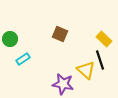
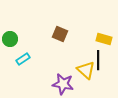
yellow rectangle: rotated 28 degrees counterclockwise
black line: moved 2 px left; rotated 18 degrees clockwise
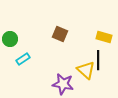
yellow rectangle: moved 2 px up
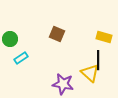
brown square: moved 3 px left
cyan rectangle: moved 2 px left, 1 px up
yellow triangle: moved 4 px right, 3 px down
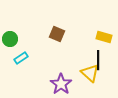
purple star: moved 2 px left; rotated 25 degrees clockwise
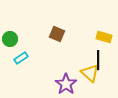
purple star: moved 5 px right
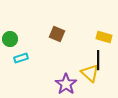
cyan rectangle: rotated 16 degrees clockwise
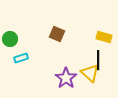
purple star: moved 6 px up
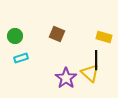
green circle: moved 5 px right, 3 px up
black line: moved 2 px left
